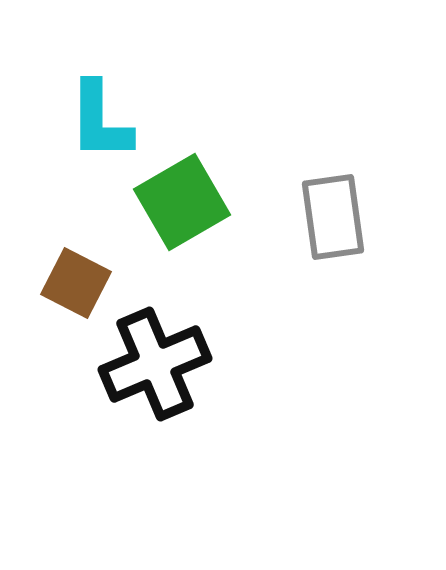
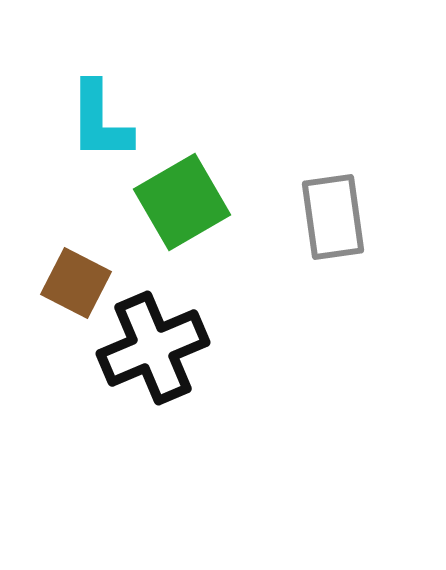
black cross: moved 2 px left, 16 px up
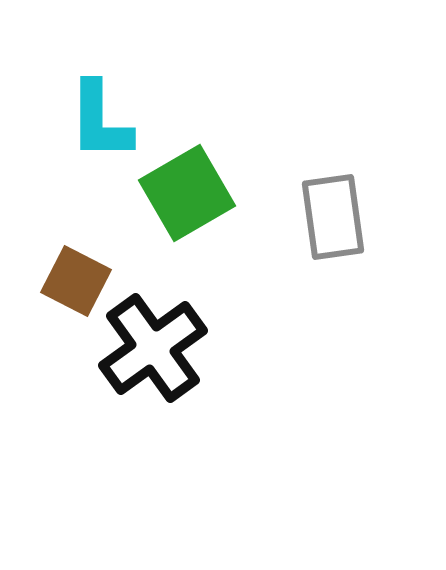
green square: moved 5 px right, 9 px up
brown square: moved 2 px up
black cross: rotated 13 degrees counterclockwise
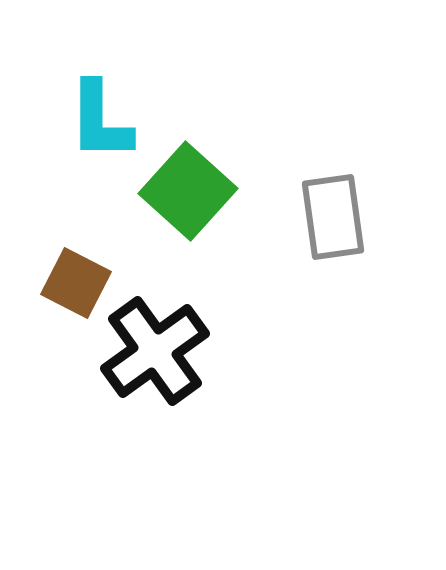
green square: moved 1 px right, 2 px up; rotated 18 degrees counterclockwise
brown square: moved 2 px down
black cross: moved 2 px right, 3 px down
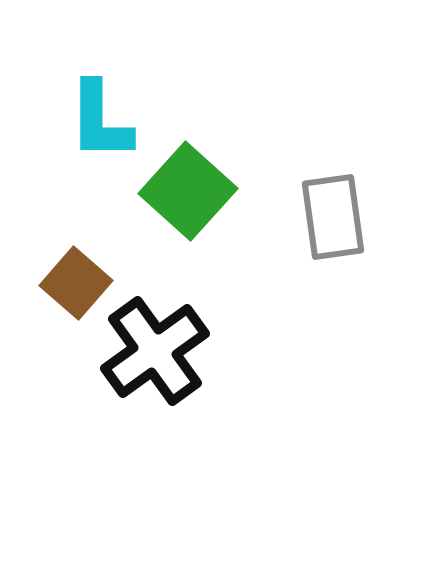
brown square: rotated 14 degrees clockwise
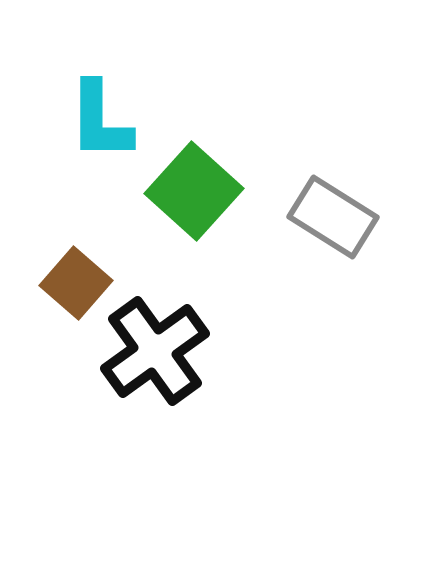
green square: moved 6 px right
gray rectangle: rotated 50 degrees counterclockwise
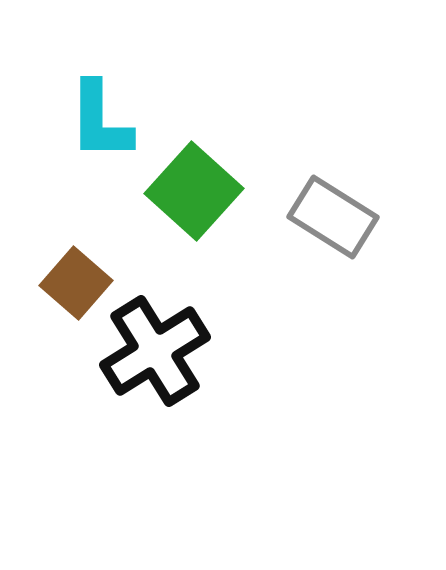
black cross: rotated 4 degrees clockwise
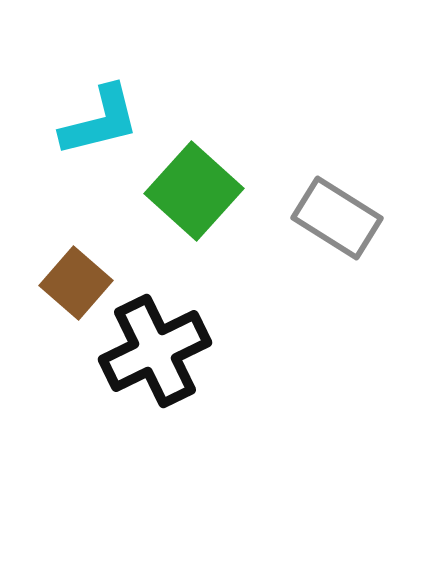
cyan L-shape: rotated 104 degrees counterclockwise
gray rectangle: moved 4 px right, 1 px down
black cross: rotated 6 degrees clockwise
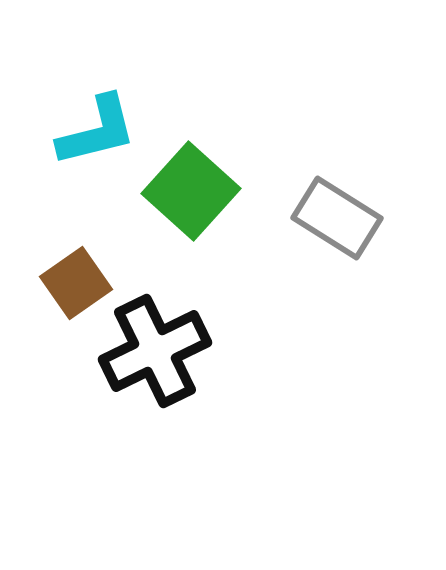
cyan L-shape: moved 3 px left, 10 px down
green square: moved 3 px left
brown square: rotated 14 degrees clockwise
